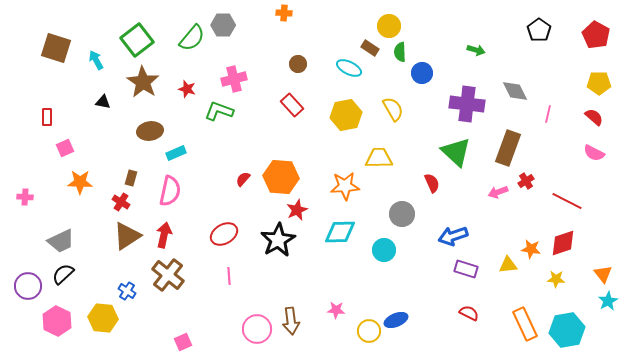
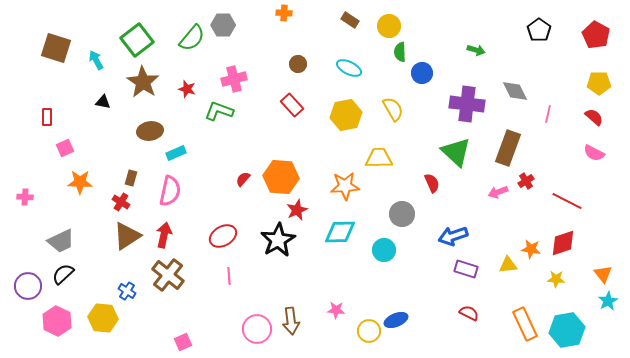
brown rectangle at (370, 48): moved 20 px left, 28 px up
red ellipse at (224, 234): moved 1 px left, 2 px down
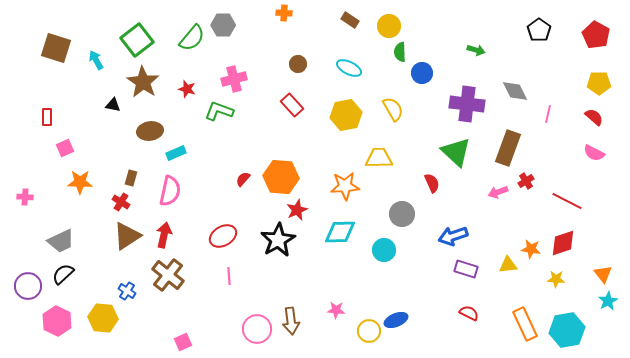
black triangle at (103, 102): moved 10 px right, 3 px down
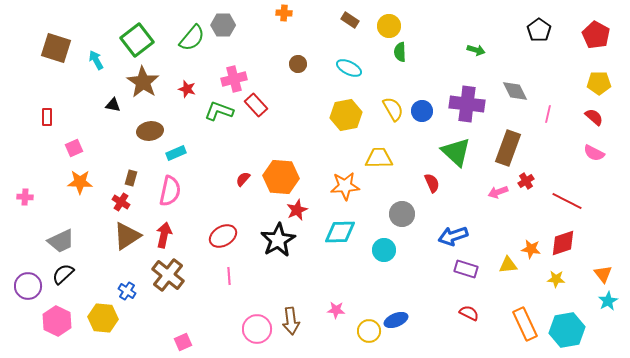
blue circle at (422, 73): moved 38 px down
red rectangle at (292, 105): moved 36 px left
pink square at (65, 148): moved 9 px right
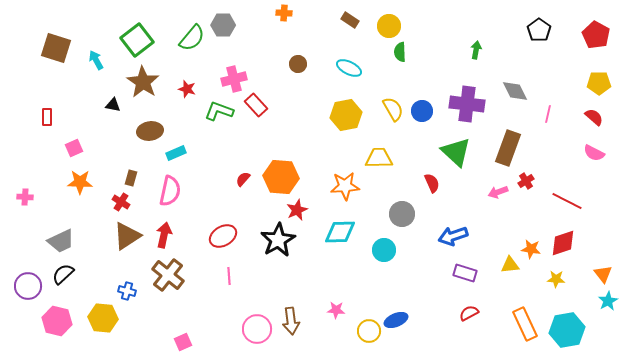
green arrow at (476, 50): rotated 96 degrees counterclockwise
yellow triangle at (508, 265): moved 2 px right
purple rectangle at (466, 269): moved 1 px left, 4 px down
blue cross at (127, 291): rotated 18 degrees counterclockwise
red semicircle at (469, 313): rotated 54 degrees counterclockwise
pink hexagon at (57, 321): rotated 12 degrees counterclockwise
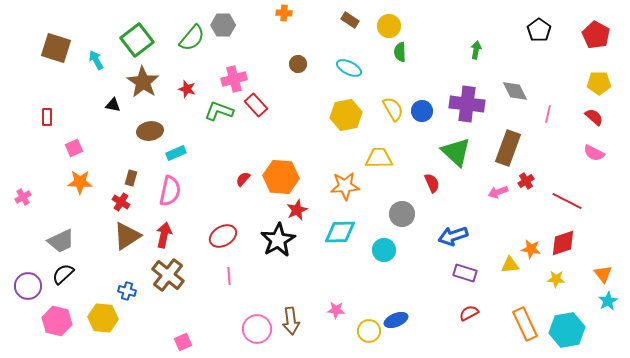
pink cross at (25, 197): moved 2 px left; rotated 35 degrees counterclockwise
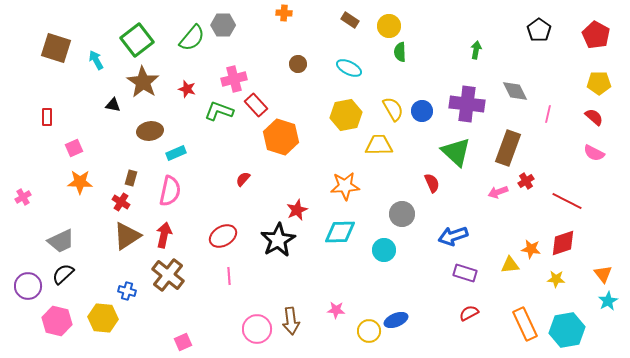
yellow trapezoid at (379, 158): moved 13 px up
orange hexagon at (281, 177): moved 40 px up; rotated 12 degrees clockwise
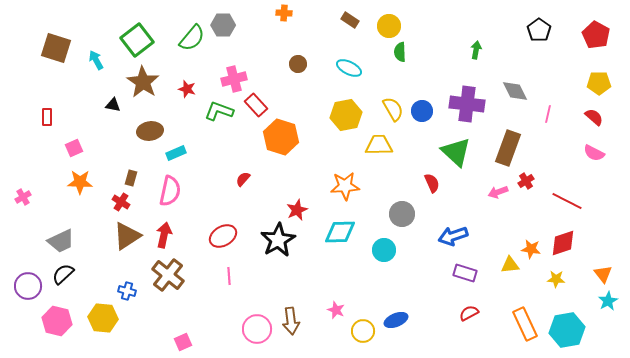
pink star at (336, 310): rotated 18 degrees clockwise
yellow circle at (369, 331): moved 6 px left
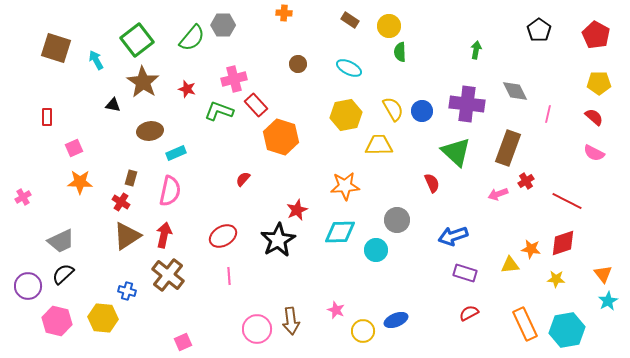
pink arrow at (498, 192): moved 2 px down
gray circle at (402, 214): moved 5 px left, 6 px down
cyan circle at (384, 250): moved 8 px left
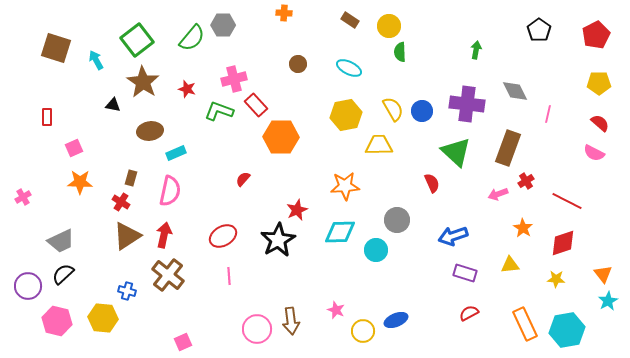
red pentagon at (596, 35): rotated 16 degrees clockwise
red semicircle at (594, 117): moved 6 px right, 6 px down
orange hexagon at (281, 137): rotated 16 degrees counterclockwise
orange star at (531, 249): moved 8 px left, 21 px up; rotated 24 degrees clockwise
